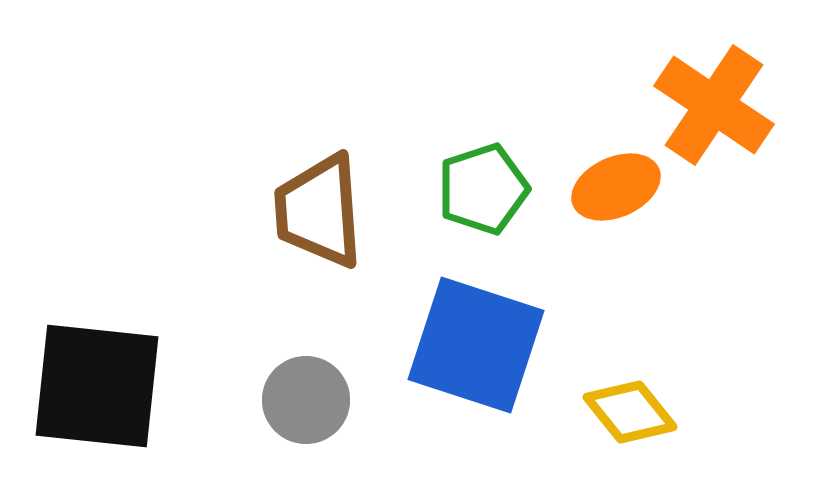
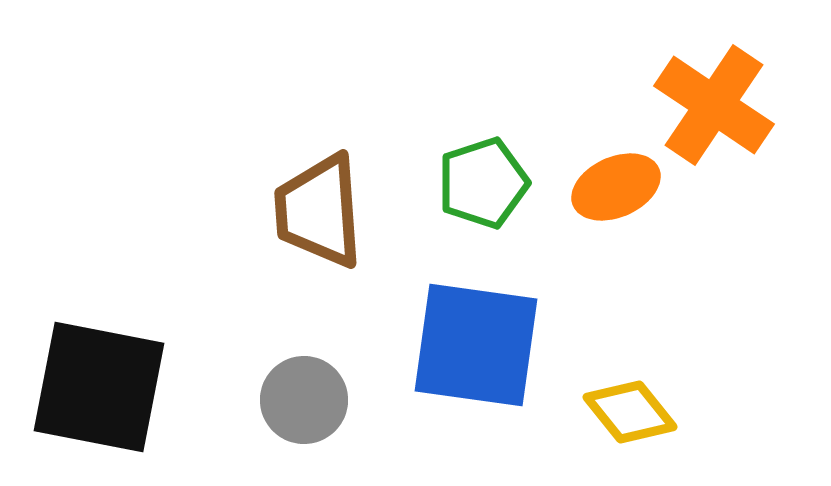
green pentagon: moved 6 px up
blue square: rotated 10 degrees counterclockwise
black square: moved 2 px right, 1 px down; rotated 5 degrees clockwise
gray circle: moved 2 px left
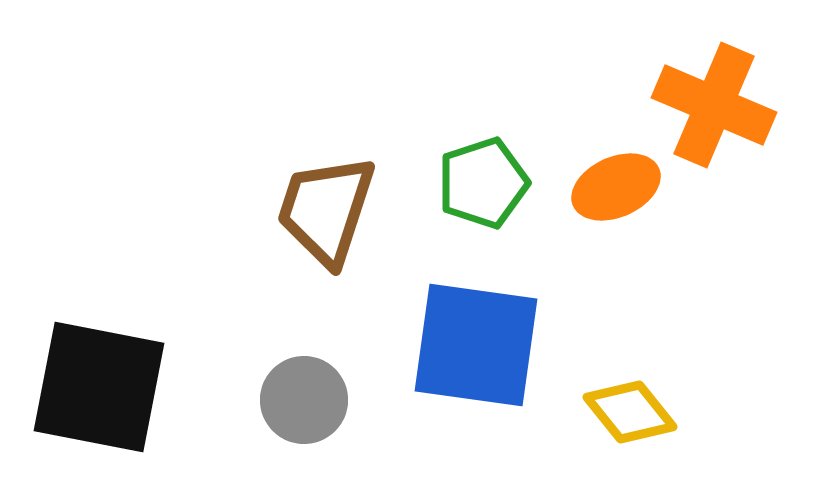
orange cross: rotated 11 degrees counterclockwise
brown trapezoid: moved 7 px right, 1 px up; rotated 22 degrees clockwise
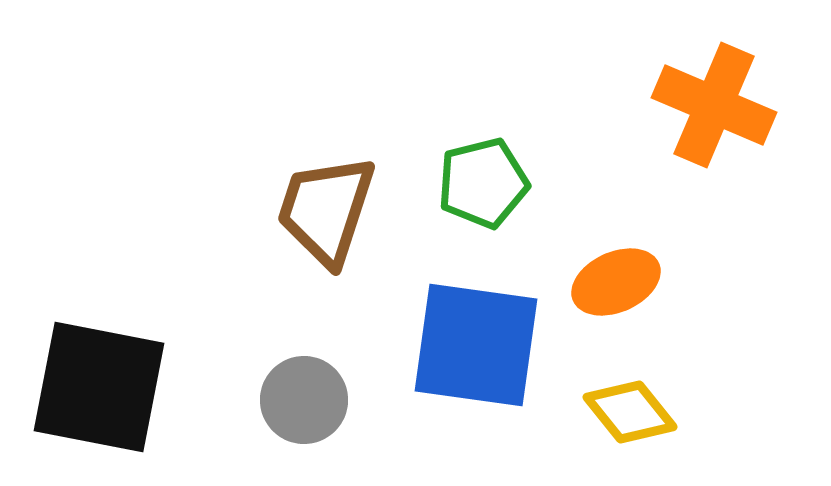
green pentagon: rotated 4 degrees clockwise
orange ellipse: moved 95 px down
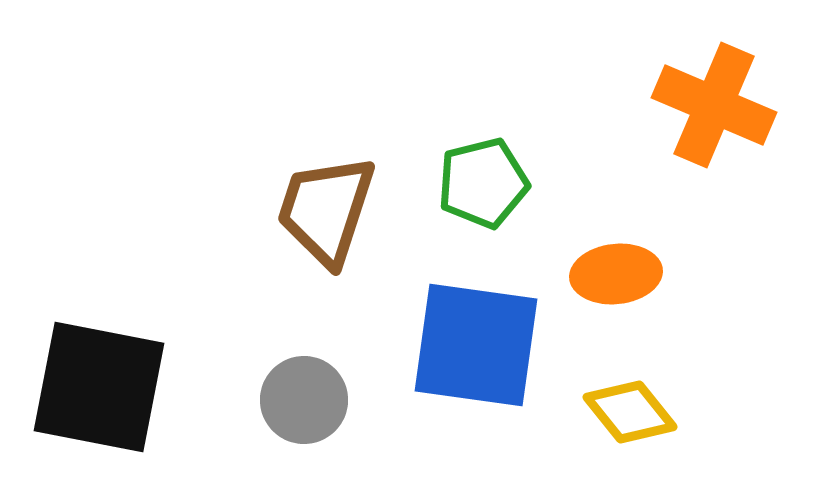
orange ellipse: moved 8 px up; rotated 18 degrees clockwise
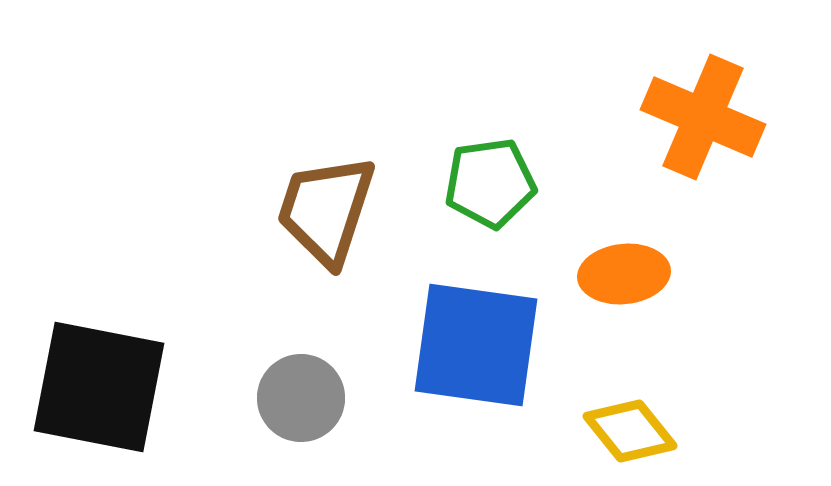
orange cross: moved 11 px left, 12 px down
green pentagon: moved 7 px right; rotated 6 degrees clockwise
orange ellipse: moved 8 px right
gray circle: moved 3 px left, 2 px up
yellow diamond: moved 19 px down
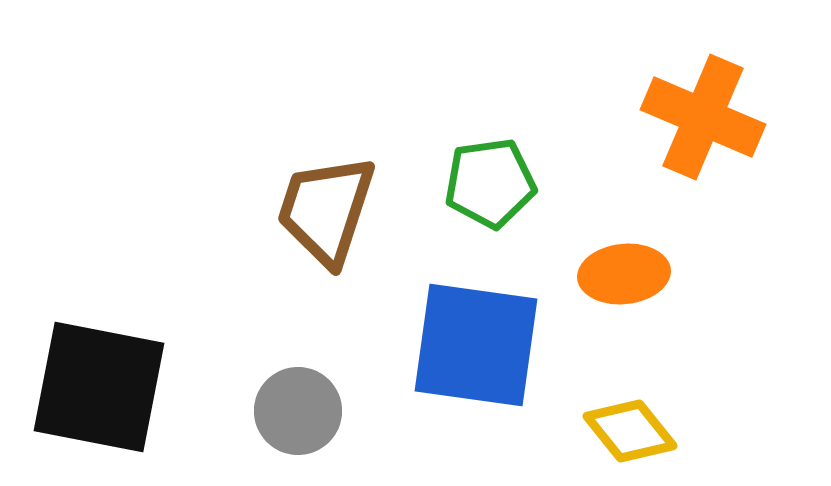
gray circle: moved 3 px left, 13 px down
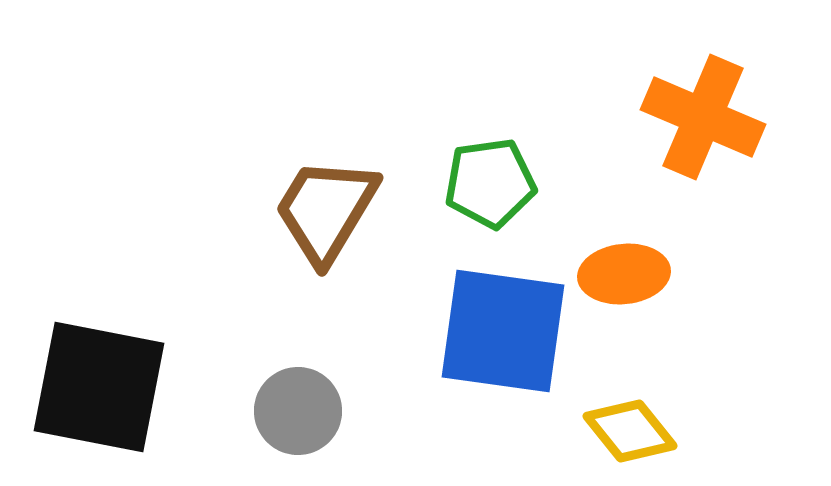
brown trapezoid: rotated 13 degrees clockwise
blue square: moved 27 px right, 14 px up
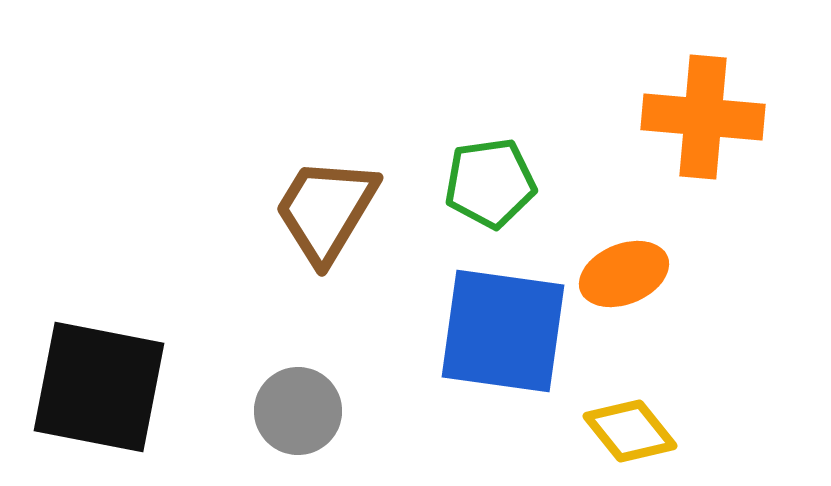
orange cross: rotated 18 degrees counterclockwise
orange ellipse: rotated 16 degrees counterclockwise
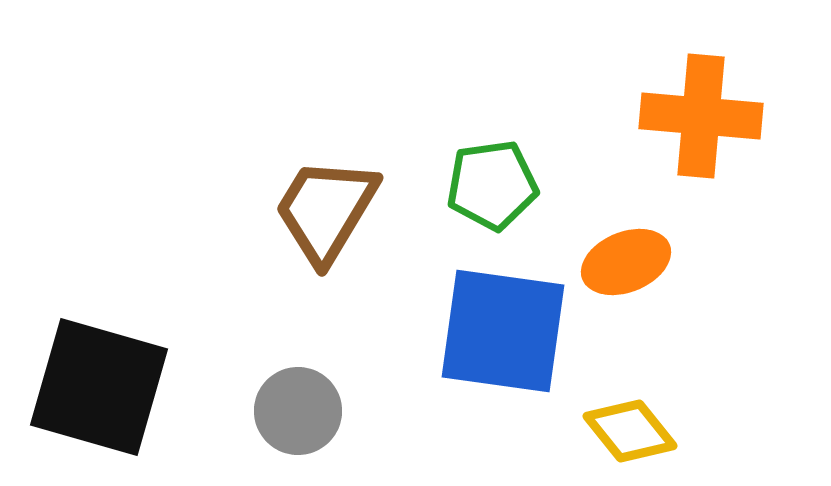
orange cross: moved 2 px left, 1 px up
green pentagon: moved 2 px right, 2 px down
orange ellipse: moved 2 px right, 12 px up
black square: rotated 5 degrees clockwise
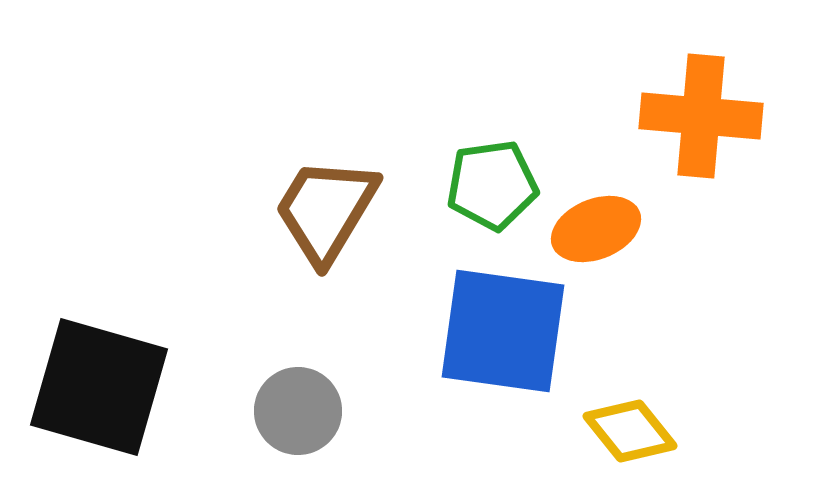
orange ellipse: moved 30 px left, 33 px up
